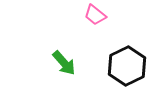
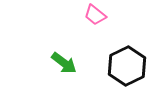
green arrow: rotated 12 degrees counterclockwise
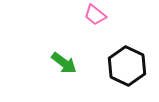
black hexagon: rotated 9 degrees counterclockwise
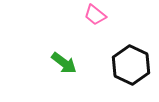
black hexagon: moved 4 px right, 1 px up
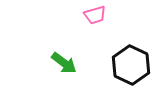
pink trapezoid: rotated 55 degrees counterclockwise
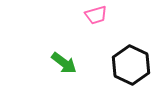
pink trapezoid: moved 1 px right
